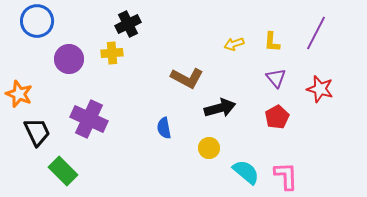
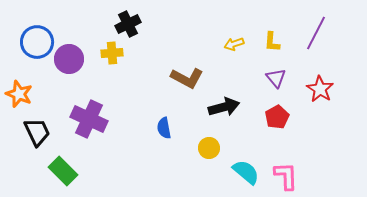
blue circle: moved 21 px down
red star: rotated 16 degrees clockwise
black arrow: moved 4 px right, 1 px up
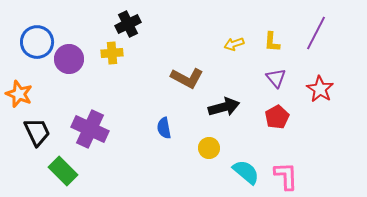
purple cross: moved 1 px right, 10 px down
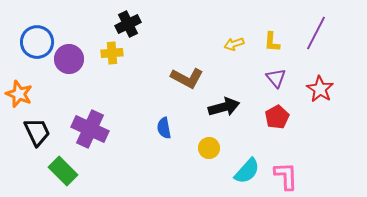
cyan semicircle: moved 1 px right, 1 px up; rotated 92 degrees clockwise
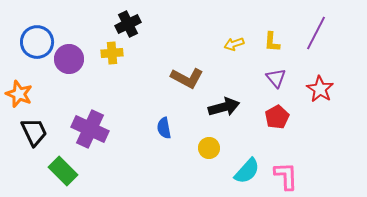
black trapezoid: moved 3 px left
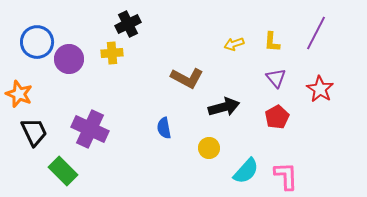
cyan semicircle: moved 1 px left
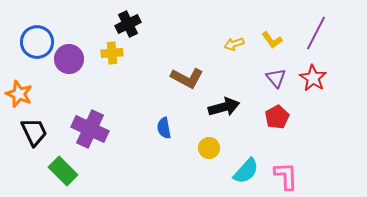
yellow L-shape: moved 2 px up; rotated 40 degrees counterclockwise
red star: moved 7 px left, 11 px up
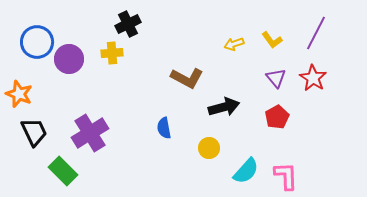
purple cross: moved 4 px down; rotated 33 degrees clockwise
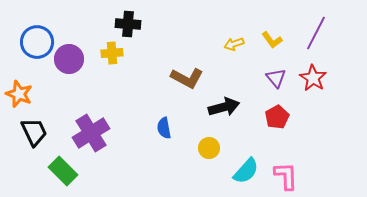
black cross: rotated 30 degrees clockwise
purple cross: moved 1 px right
